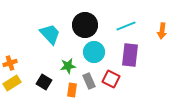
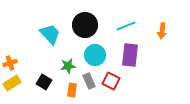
cyan circle: moved 1 px right, 3 px down
red square: moved 2 px down
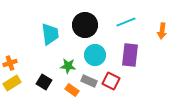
cyan line: moved 4 px up
cyan trapezoid: rotated 35 degrees clockwise
green star: rotated 14 degrees clockwise
gray rectangle: rotated 42 degrees counterclockwise
orange rectangle: rotated 64 degrees counterclockwise
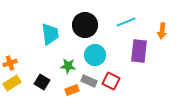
purple rectangle: moved 9 px right, 4 px up
black square: moved 2 px left
orange rectangle: rotated 56 degrees counterclockwise
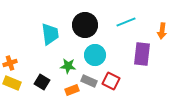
purple rectangle: moved 3 px right, 3 px down
yellow rectangle: rotated 54 degrees clockwise
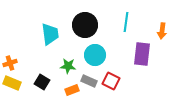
cyan line: rotated 60 degrees counterclockwise
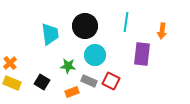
black circle: moved 1 px down
orange cross: rotated 24 degrees counterclockwise
orange rectangle: moved 2 px down
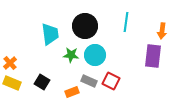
purple rectangle: moved 11 px right, 2 px down
green star: moved 3 px right, 11 px up
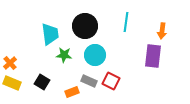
green star: moved 7 px left
